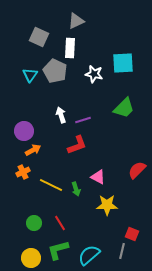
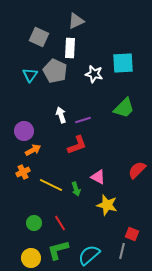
yellow star: rotated 15 degrees clockwise
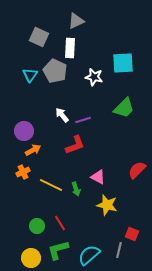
white star: moved 3 px down
white arrow: moved 1 px right; rotated 21 degrees counterclockwise
red L-shape: moved 2 px left
green circle: moved 3 px right, 3 px down
gray line: moved 3 px left, 1 px up
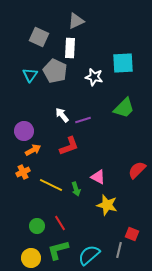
red L-shape: moved 6 px left, 1 px down
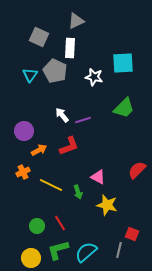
orange arrow: moved 6 px right
green arrow: moved 2 px right, 3 px down
cyan semicircle: moved 3 px left, 3 px up
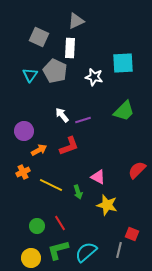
green trapezoid: moved 3 px down
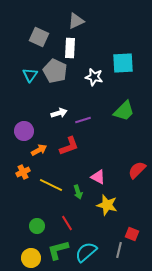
white arrow: moved 3 px left, 2 px up; rotated 112 degrees clockwise
red line: moved 7 px right
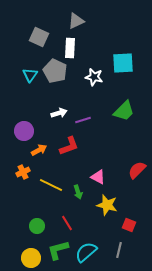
red square: moved 3 px left, 9 px up
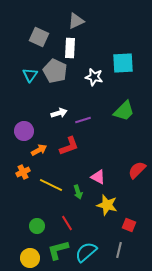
yellow circle: moved 1 px left
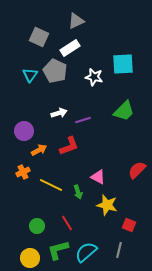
white rectangle: rotated 54 degrees clockwise
cyan square: moved 1 px down
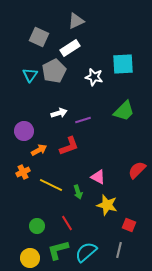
gray pentagon: moved 1 px left; rotated 20 degrees clockwise
